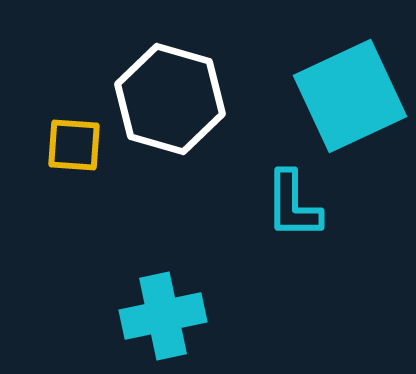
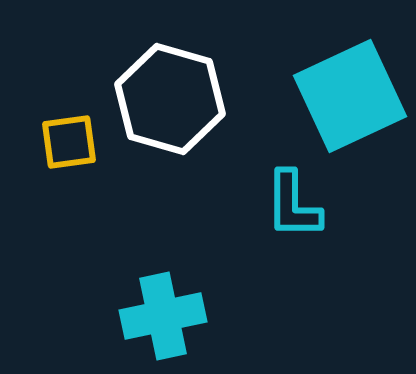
yellow square: moved 5 px left, 3 px up; rotated 12 degrees counterclockwise
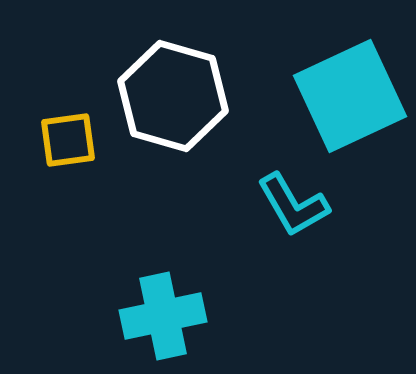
white hexagon: moved 3 px right, 3 px up
yellow square: moved 1 px left, 2 px up
cyan L-shape: rotated 30 degrees counterclockwise
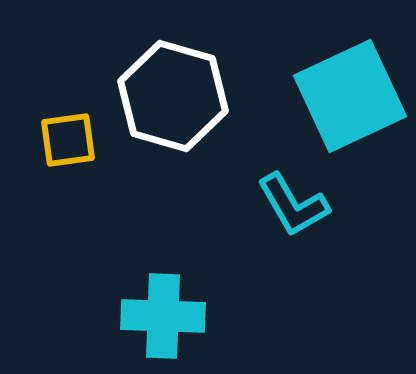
cyan cross: rotated 14 degrees clockwise
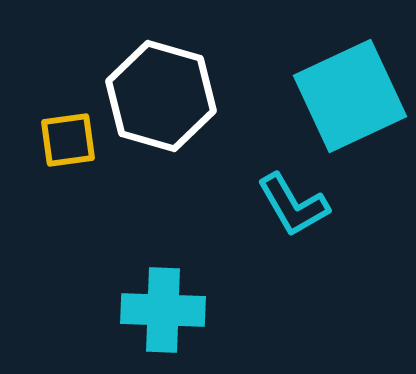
white hexagon: moved 12 px left
cyan cross: moved 6 px up
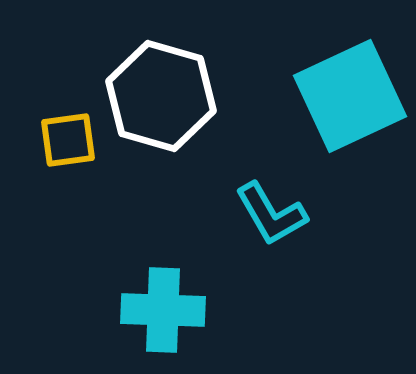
cyan L-shape: moved 22 px left, 9 px down
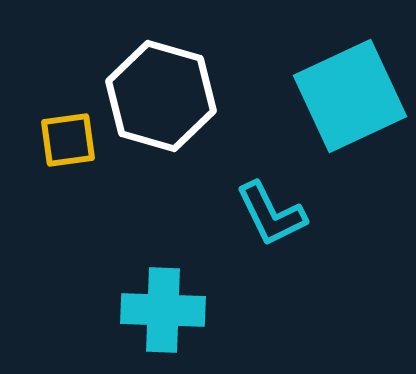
cyan L-shape: rotated 4 degrees clockwise
